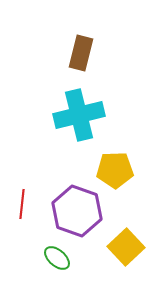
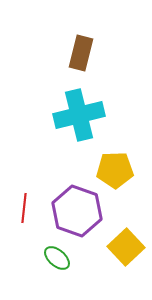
red line: moved 2 px right, 4 px down
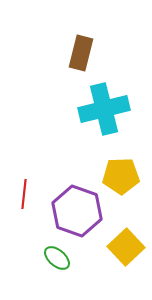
cyan cross: moved 25 px right, 6 px up
yellow pentagon: moved 6 px right, 6 px down
red line: moved 14 px up
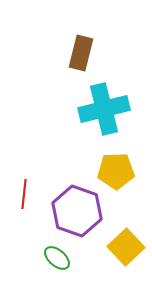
yellow pentagon: moved 5 px left, 5 px up
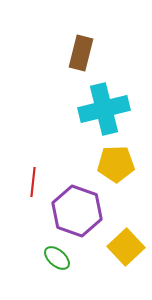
yellow pentagon: moved 7 px up
red line: moved 9 px right, 12 px up
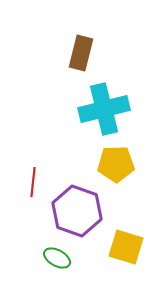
yellow square: rotated 30 degrees counterclockwise
green ellipse: rotated 12 degrees counterclockwise
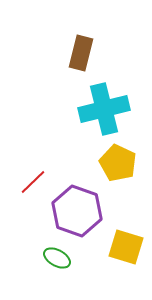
yellow pentagon: moved 2 px right, 1 px up; rotated 27 degrees clockwise
red line: rotated 40 degrees clockwise
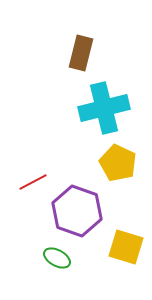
cyan cross: moved 1 px up
red line: rotated 16 degrees clockwise
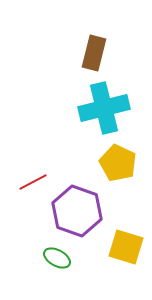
brown rectangle: moved 13 px right
